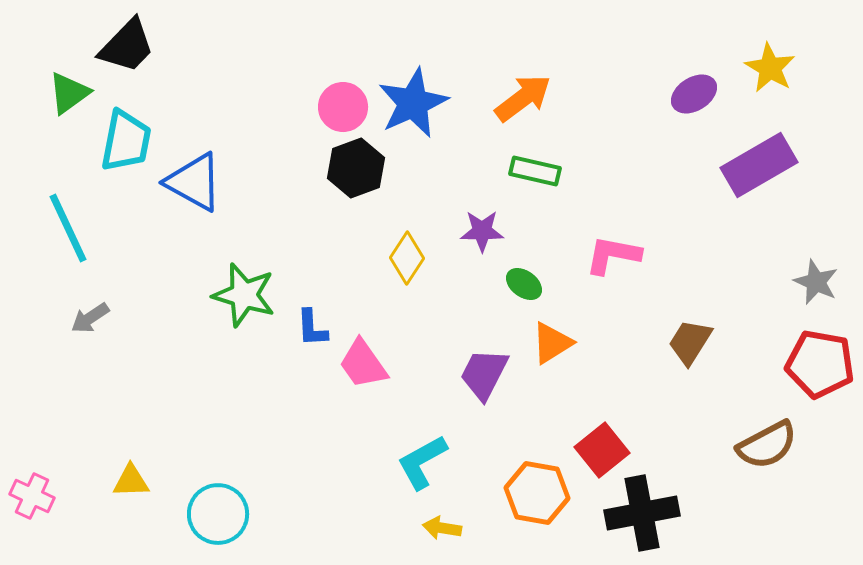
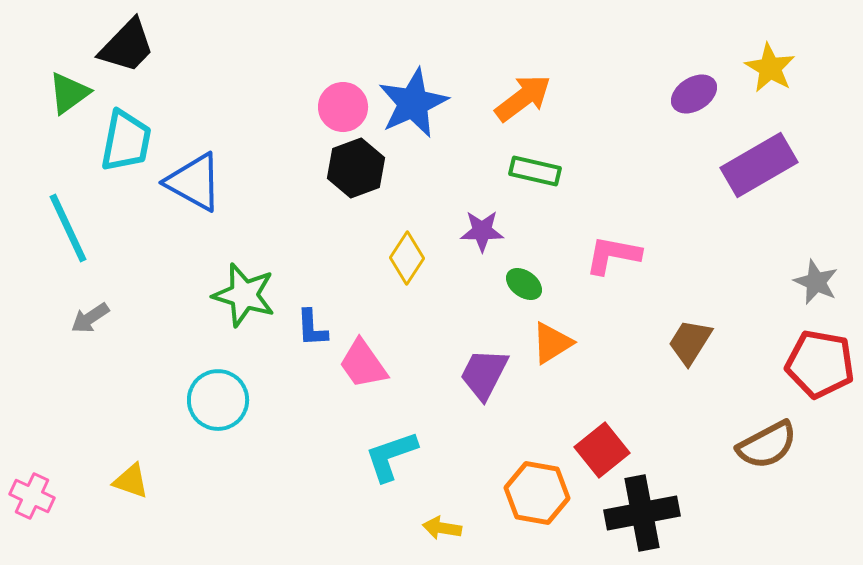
cyan L-shape: moved 31 px left, 6 px up; rotated 10 degrees clockwise
yellow triangle: rotated 21 degrees clockwise
cyan circle: moved 114 px up
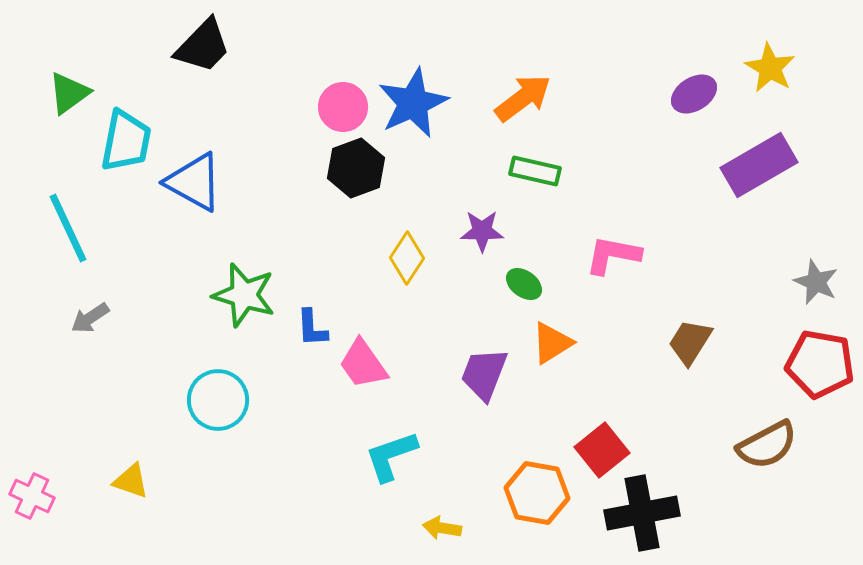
black trapezoid: moved 76 px right
purple trapezoid: rotated 6 degrees counterclockwise
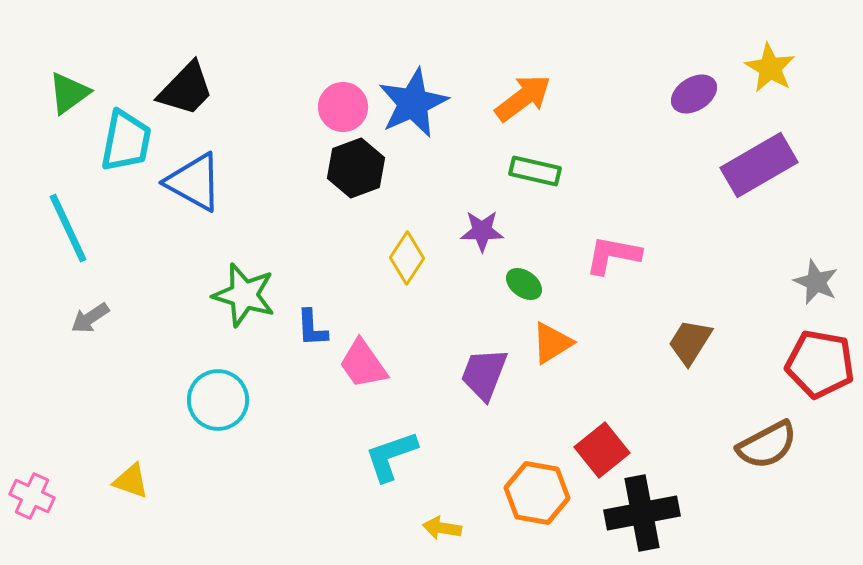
black trapezoid: moved 17 px left, 43 px down
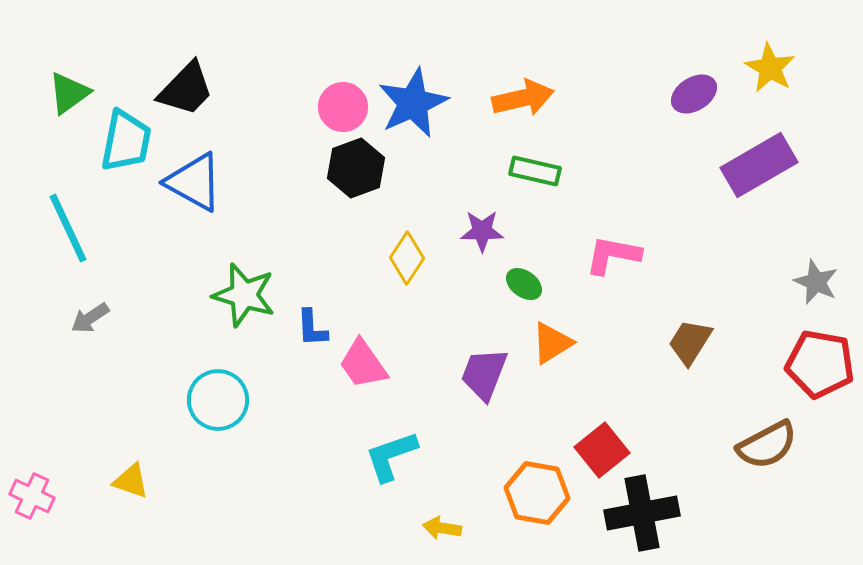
orange arrow: rotated 24 degrees clockwise
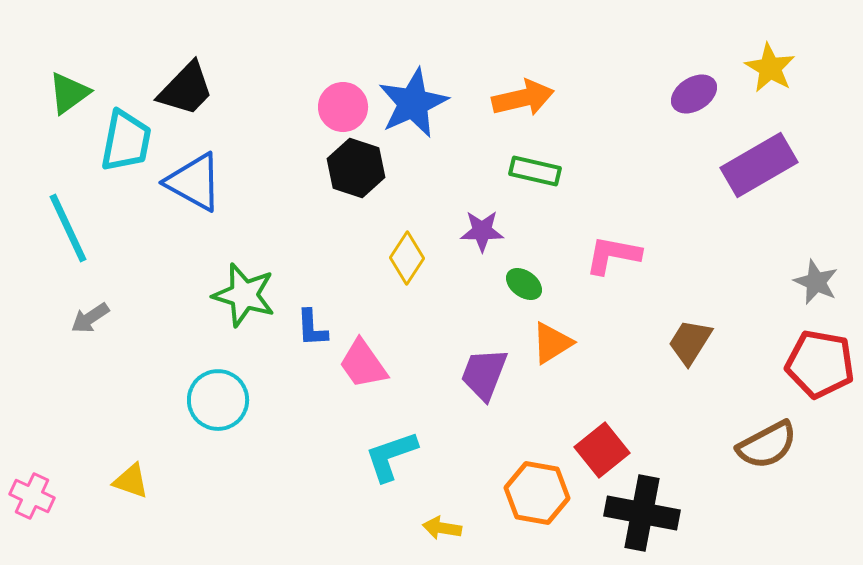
black hexagon: rotated 22 degrees counterclockwise
black cross: rotated 22 degrees clockwise
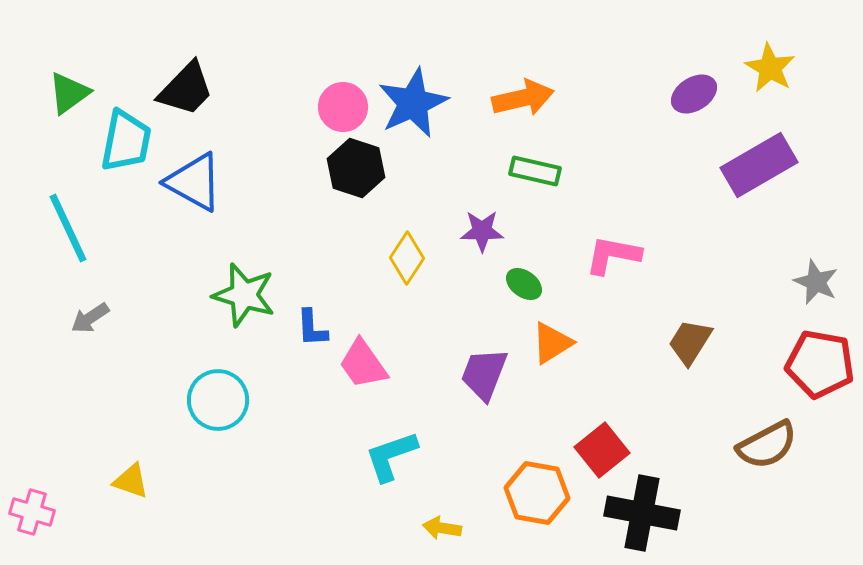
pink cross: moved 16 px down; rotated 9 degrees counterclockwise
